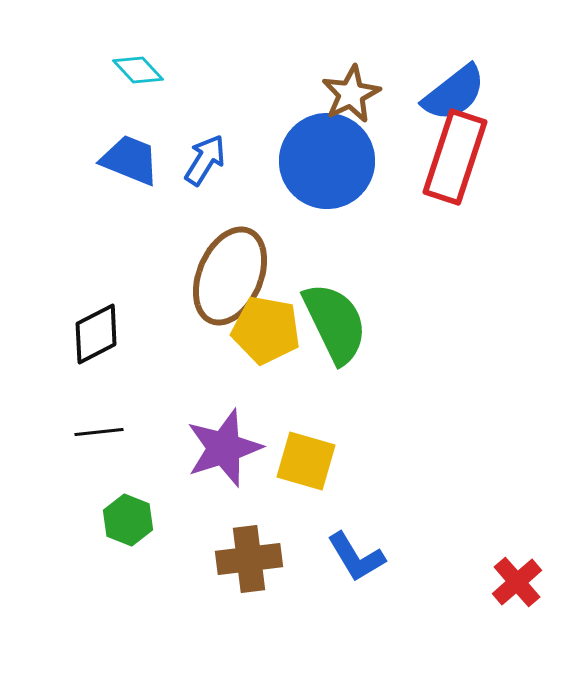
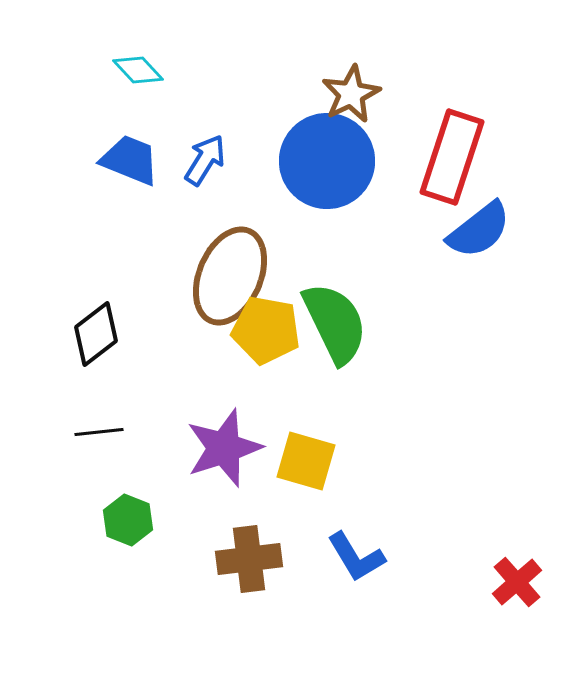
blue semicircle: moved 25 px right, 137 px down
red rectangle: moved 3 px left
black diamond: rotated 10 degrees counterclockwise
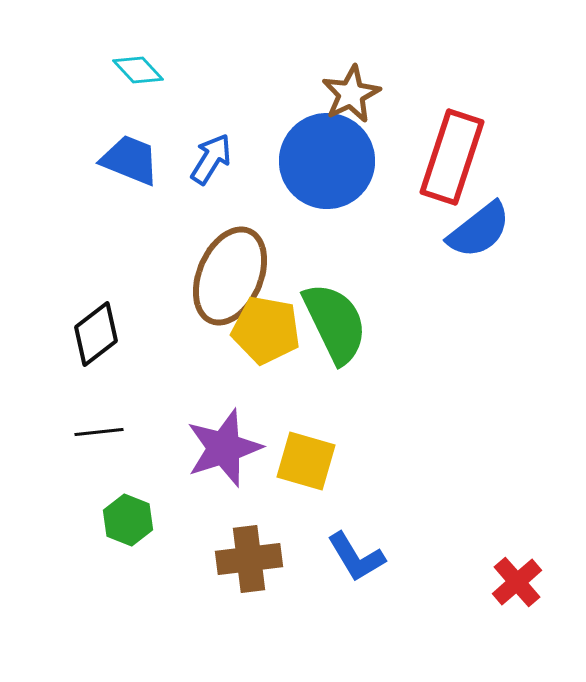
blue arrow: moved 6 px right, 1 px up
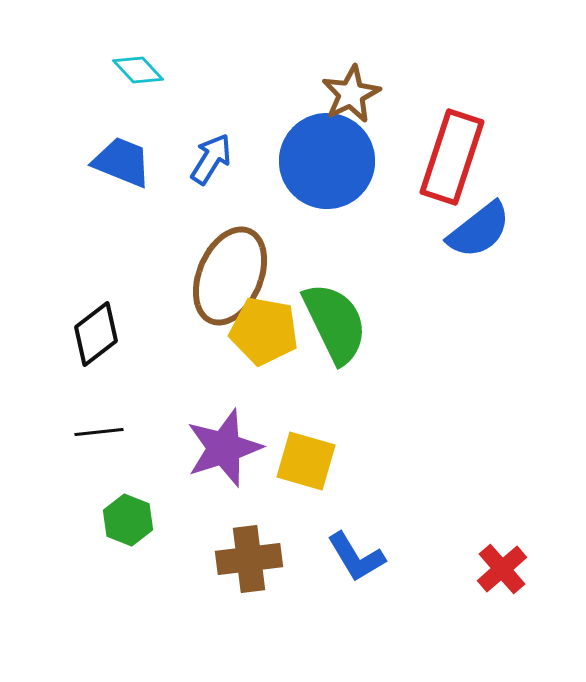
blue trapezoid: moved 8 px left, 2 px down
yellow pentagon: moved 2 px left, 1 px down
red cross: moved 15 px left, 13 px up
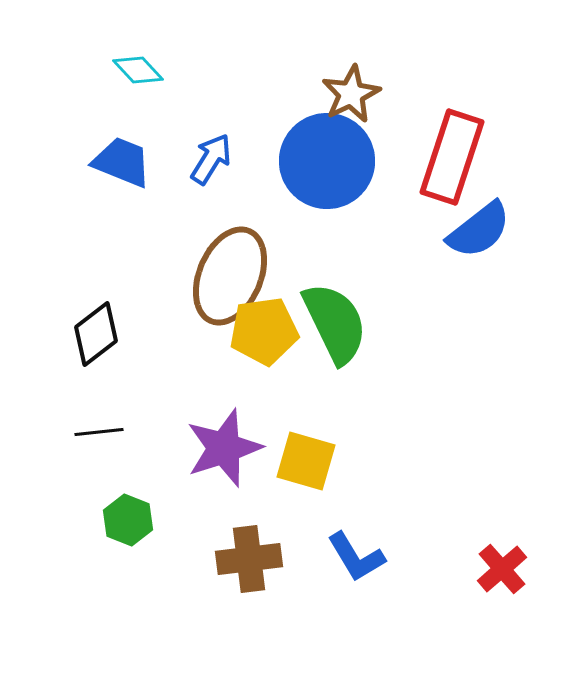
yellow pentagon: rotated 18 degrees counterclockwise
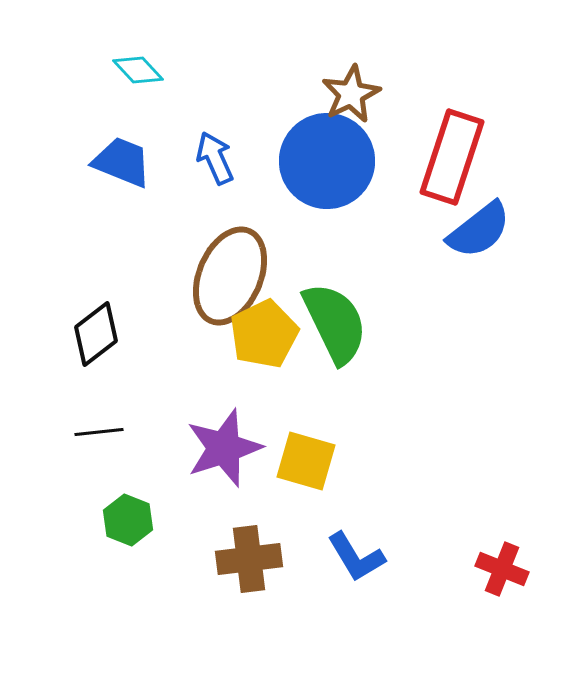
blue arrow: moved 4 px right, 1 px up; rotated 56 degrees counterclockwise
yellow pentagon: moved 3 px down; rotated 18 degrees counterclockwise
red cross: rotated 27 degrees counterclockwise
